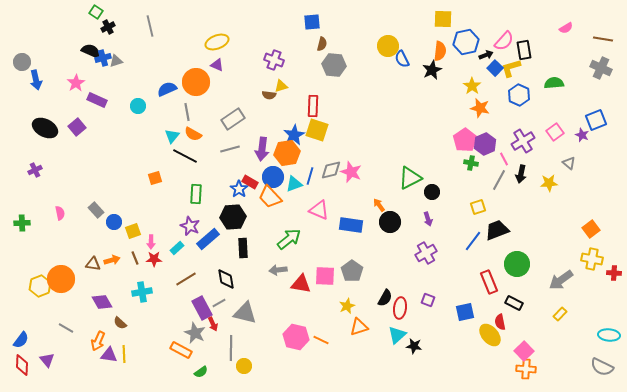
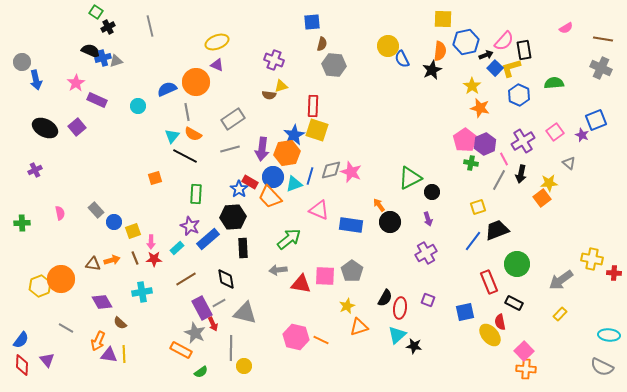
orange square at (591, 229): moved 49 px left, 31 px up
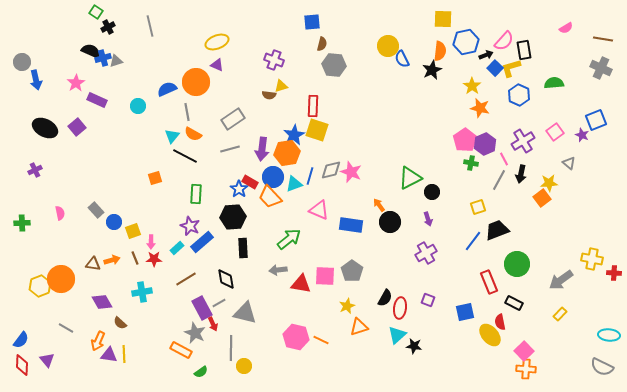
blue rectangle at (208, 239): moved 6 px left, 3 px down
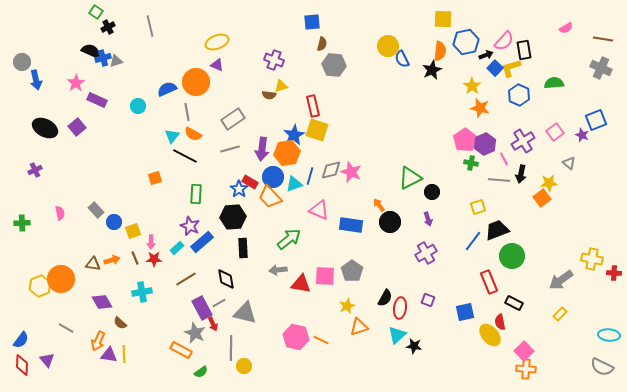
red rectangle at (313, 106): rotated 15 degrees counterclockwise
gray line at (499, 180): rotated 65 degrees clockwise
green circle at (517, 264): moved 5 px left, 8 px up
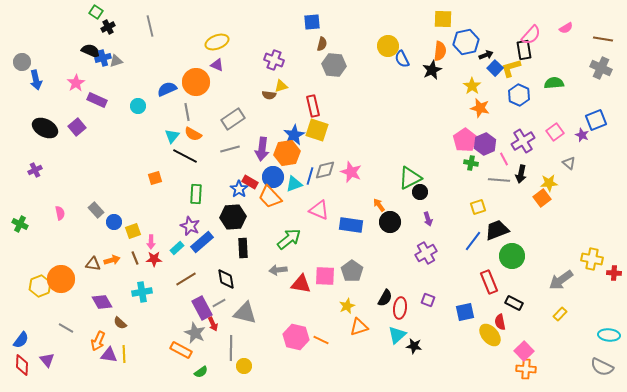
pink semicircle at (504, 41): moved 27 px right, 6 px up
gray diamond at (331, 170): moved 6 px left
black circle at (432, 192): moved 12 px left
green cross at (22, 223): moved 2 px left, 1 px down; rotated 28 degrees clockwise
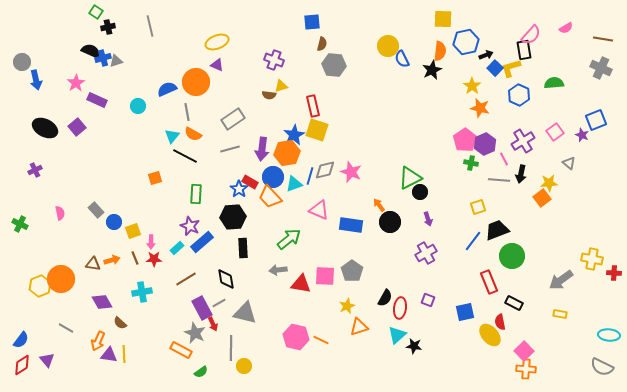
black cross at (108, 27): rotated 16 degrees clockwise
yellow rectangle at (560, 314): rotated 56 degrees clockwise
red diamond at (22, 365): rotated 55 degrees clockwise
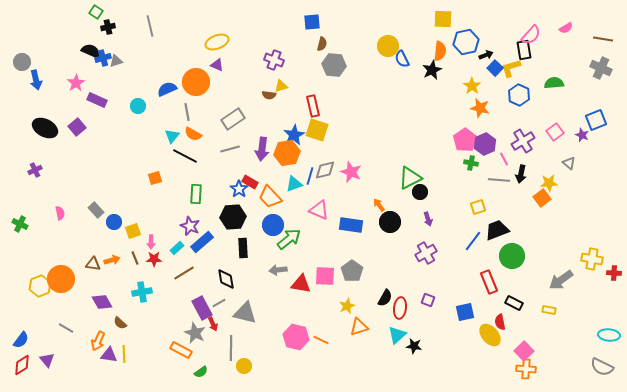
blue circle at (273, 177): moved 48 px down
brown line at (186, 279): moved 2 px left, 6 px up
yellow rectangle at (560, 314): moved 11 px left, 4 px up
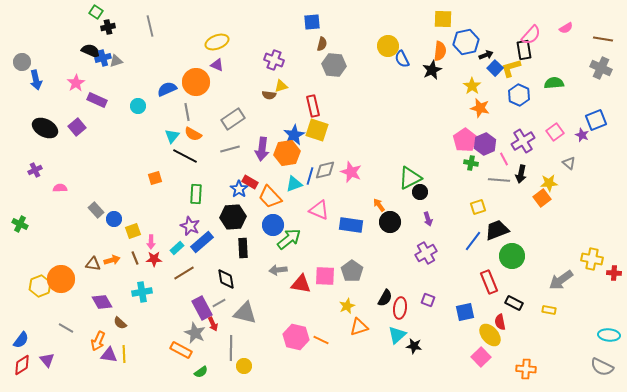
pink semicircle at (60, 213): moved 25 px up; rotated 80 degrees counterclockwise
blue circle at (114, 222): moved 3 px up
pink square at (524, 351): moved 43 px left, 6 px down
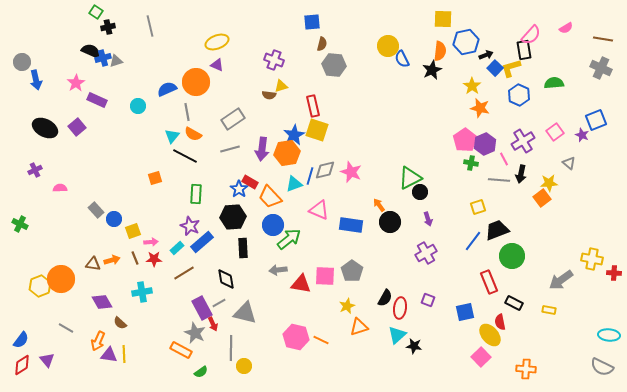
pink arrow at (151, 242): rotated 96 degrees counterclockwise
